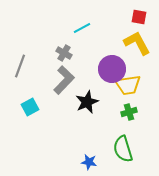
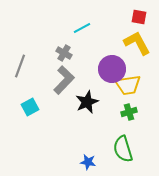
blue star: moved 1 px left
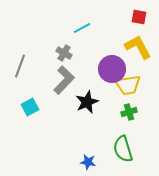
yellow L-shape: moved 1 px right, 4 px down
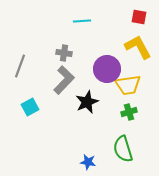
cyan line: moved 7 px up; rotated 24 degrees clockwise
gray cross: rotated 21 degrees counterclockwise
purple circle: moved 5 px left
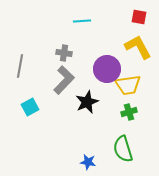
gray line: rotated 10 degrees counterclockwise
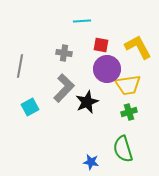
red square: moved 38 px left, 28 px down
gray L-shape: moved 8 px down
blue star: moved 3 px right
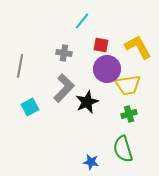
cyan line: rotated 48 degrees counterclockwise
green cross: moved 2 px down
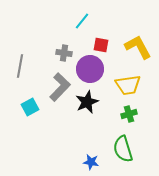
purple circle: moved 17 px left
gray L-shape: moved 4 px left, 1 px up
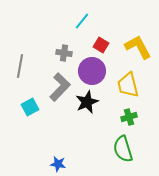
red square: rotated 21 degrees clockwise
purple circle: moved 2 px right, 2 px down
yellow trapezoid: rotated 84 degrees clockwise
green cross: moved 3 px down
blue star: moved 33 px left, 2 px down
